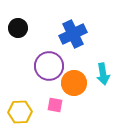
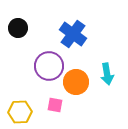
blue cross: rotated 28 degrees counterclockwise
cyan arrow: moved 4 px right
orange circle: moved 2 px right, 1 px up
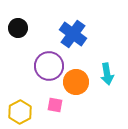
yellow hexagon: rotated 25 degrees counterclockwise
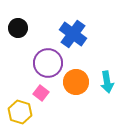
purple circle: moved 1 px left, 3 px up
cyan arrow: moved 8 px down
pink square: moved 14 px left, 12 px up; rotated 28 degrees clockwise
yellow hexagon: rotated 15 degrees counterclockwise
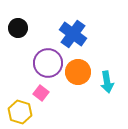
orange circle: moved 2 px right, 10 px up
